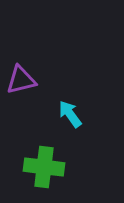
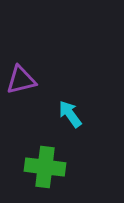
green cross: moved 1 px right
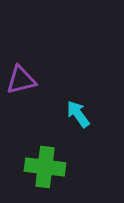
cyan arrow: moved 8 px right
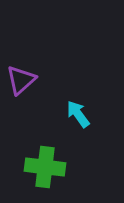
purple triangle: rotated 28 degrees counterclockwise
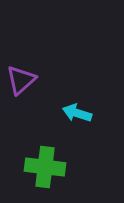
cyan arrow: moved 1 px left, 1 px up; rotated 36 degrees counterclockwise
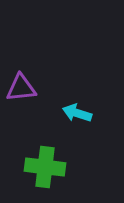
purple triangle: moved 8 px down; rotated 36 degrees clockwise
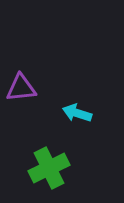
green cross: moved 4 px right, 1 px down; rotated 33 degrees counterclockwise
